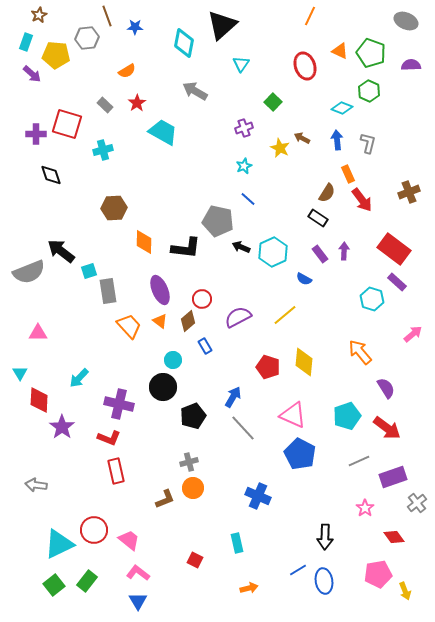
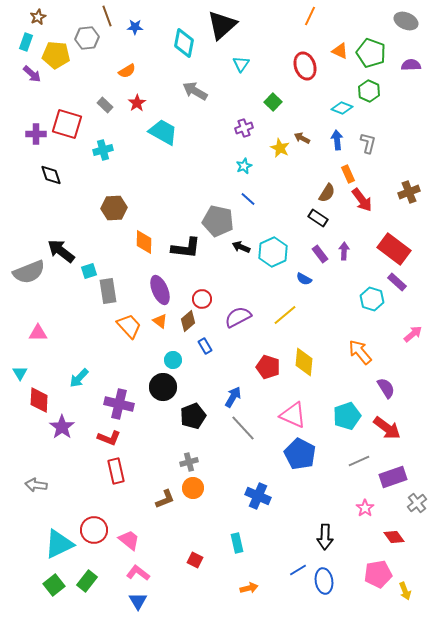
brown star at (39, 15): moved 1 px left, 2 px down
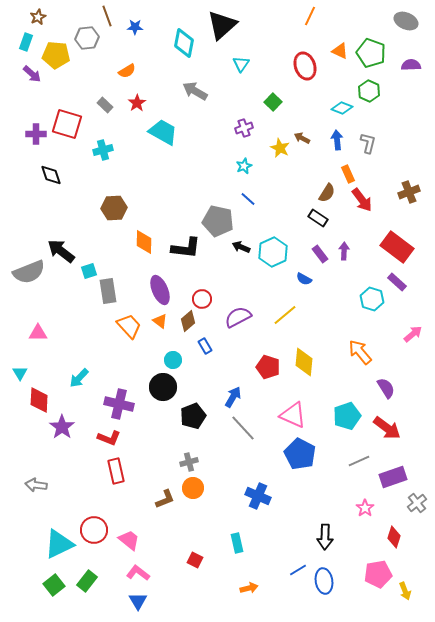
red rectangle at (394, 249): moved 3 px right, 2 px up
red diamond at (394, 537): rotated 55 degrees clockwise
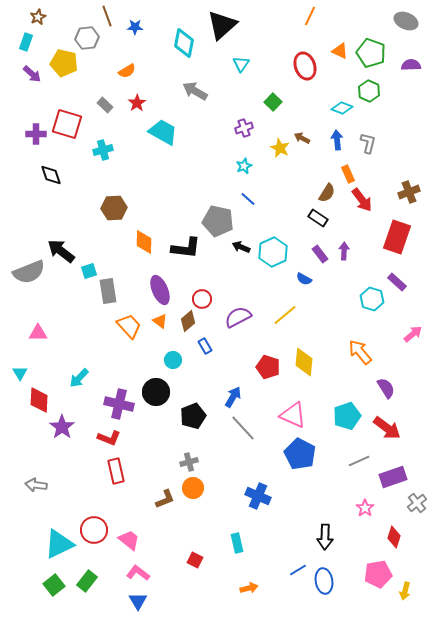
yellow pentagon at (56, 55): moved 8 px right, 8 px down; rotated 8 degrees clockwise
red rectangle at (397, 247): moved 10 px up; rotated 72 degrees clockwise
black circle at (163, 387): moved 7 px left, 5 px down
yellow arrow at (405, 591): rotated 36 degrees clockwise
